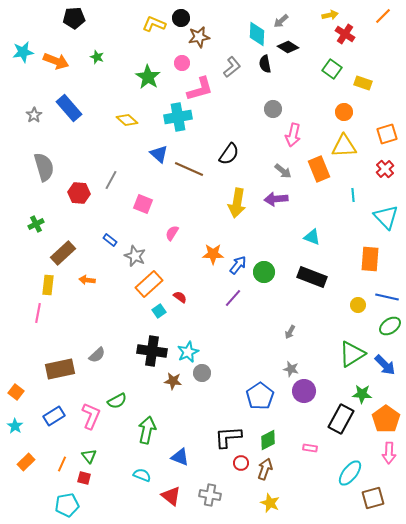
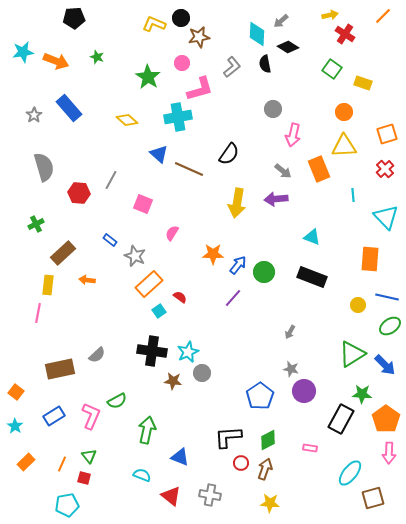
yellow star at (270, 503): rotated 18 degrees counterclockwise
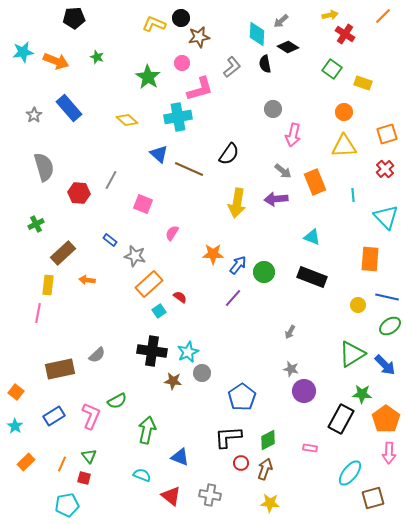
orange rectangle at (319, 169): moved 4 px left, 13 px down
gray star at (135, 256): rotated 10 degrees counterclockwise
blue pentagon at (260, 396): moved 18 px left, 1 px down
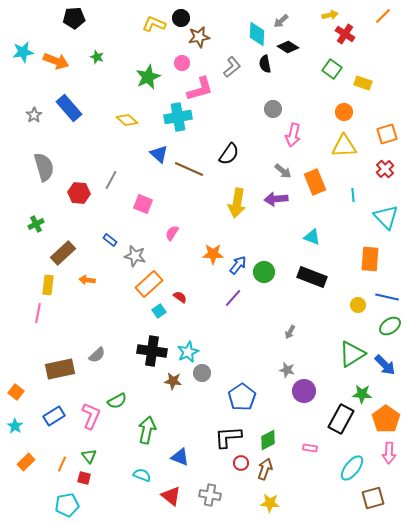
green star at (148, 77): rotated 15 degrees clockwise
gray star at (291, 369): moved 4 px left, 1 px down
cyan ellipse at (350, 473): moved 2 px right, 5 px up
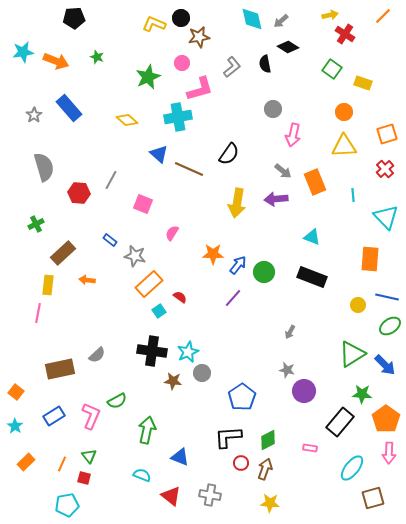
cyan diamond at (257, 34): moved 5 px left, 15 px up; rotated 15 degrees counterclockwise
black rectangle at (341, 419): moved 1 px left, 3 px down; rotated 12 degrees clockwise
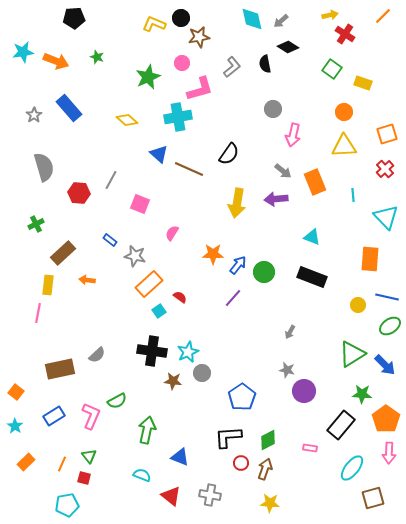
pink square at (143, 204): moved 3 px left
black rectangle at (340, 422): moved 1 px right, 3 px down
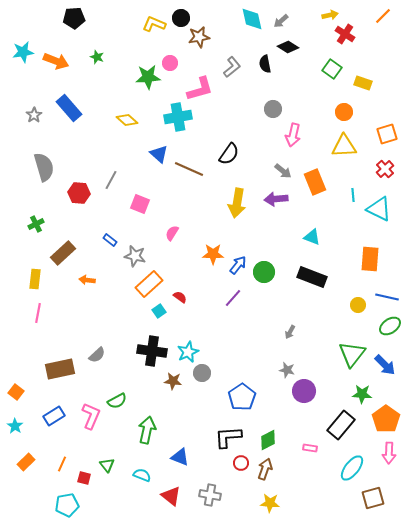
pink circle at (182, 63): moved 12 px left
green star at (148, 77): rotated 20 degrees clockwise
cyan triangle at (386, 217): moved 7 px left, 8 px up; rotated 20 degrees counterclockwise
yellow rectangle at (48, 285): moved 13 px left, 6 px up
green triangle at (352, 354): rotated 20 degrees counterclockwise
green triangle at (89, 456): moved 18 px right, 9 px down
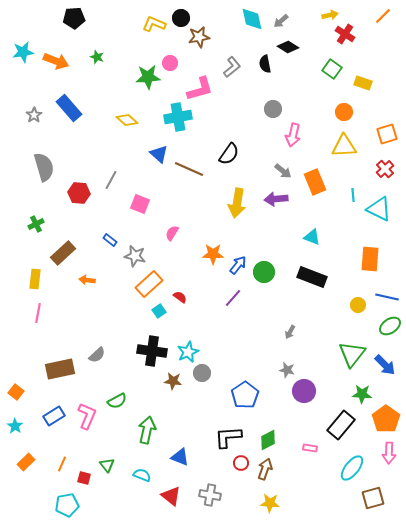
blue pentagon at (242, 397): moved 3 px right, 2 px up
pink L-shape at (91, 416): moved 4 px left
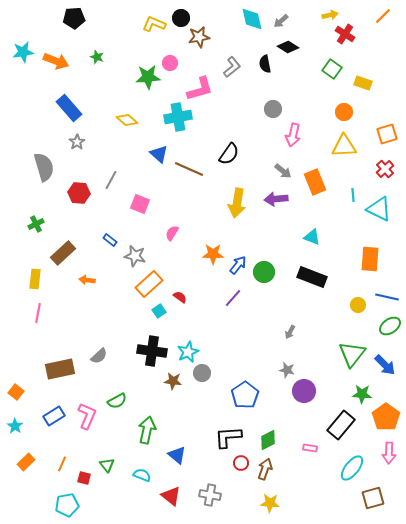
gray star at (34, 115): moved 43 px right, 27 px down
gray semicircle at (97, 355): moved 2 px right, 1 px down
orange pentagon at (386, 419): moved 2 px up
blue triangle at (180, 457): moved 3 px left, 2 px up; rotated 18 degrees clockwise
